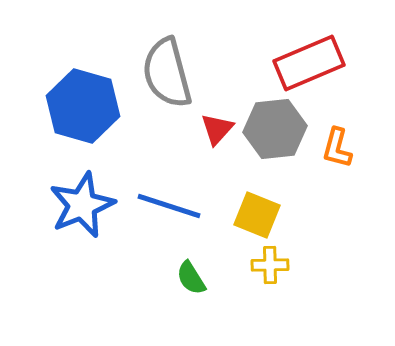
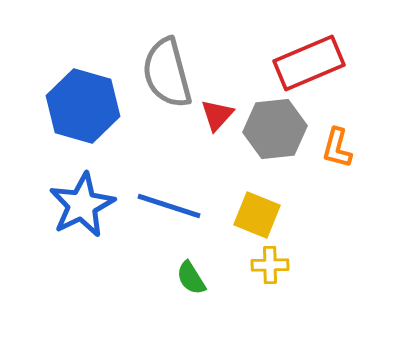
red triangle: moved 14 px up
blue star: rotated 4 degrees counterclockwise
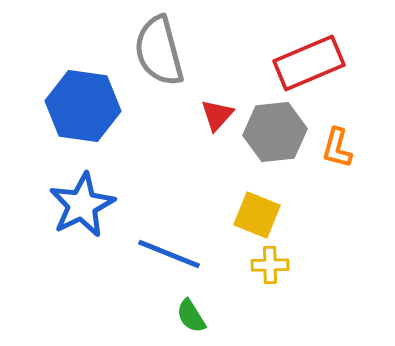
gray semicircle: moved 8 px left, 22 px up
blue hexagon: rotated 8 degrees counterclockwise
gray hexagon: moved 3 px down
blue line: moved 48 px down; rotated 4 degrees clockwise
green semicircle: moved 38 px down
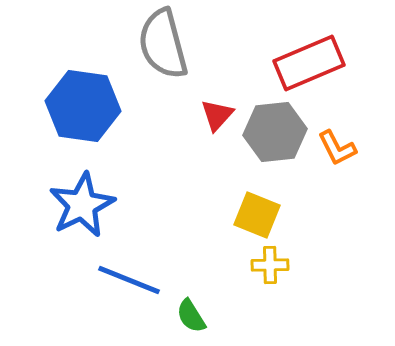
gray semicircle: moved 4 px right, 7 px up
orange L-shape: rotated 42 degrees counterclockwise
blue line: moved 40 px left, 26 px down
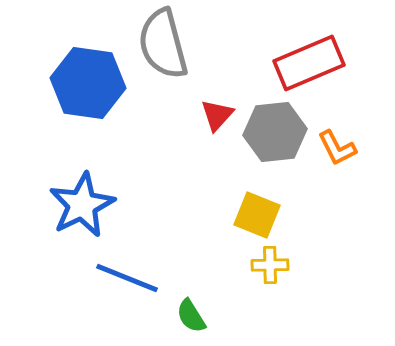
blue hexagon: moved 5 px right, 23 px up
blue line: moved 2 px left, 2 px up
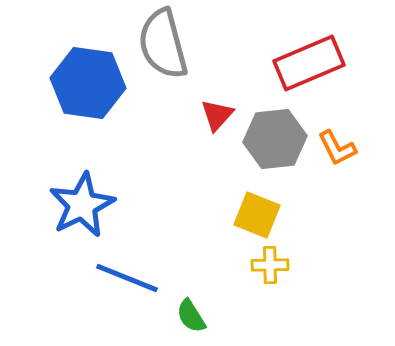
gray hexagon: moved 7 px down
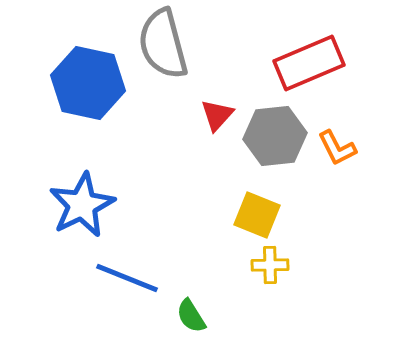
blue hexagon: rotated 4 degrees clockwise
gray hexagon: moved 3 px up
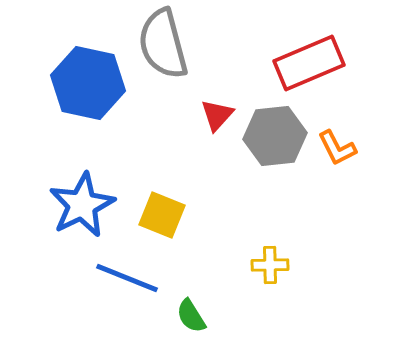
yellow square: moved 95 px left
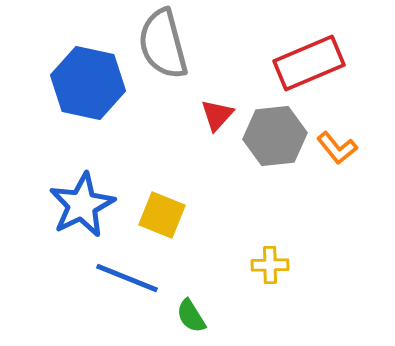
orange L-shape: rotated 12 degrees counterclockwise
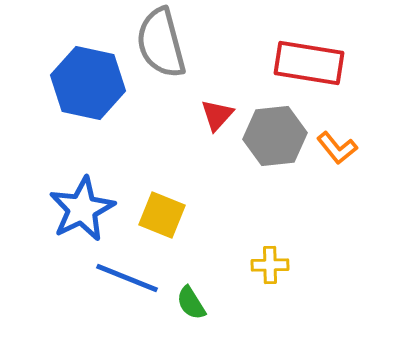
gray semicircle: moved 2 px left, 1 px up
red rectangle: rotated 32 degrees clockwise
blue star: moved 4 px down
green semicircle: moved 13 px up
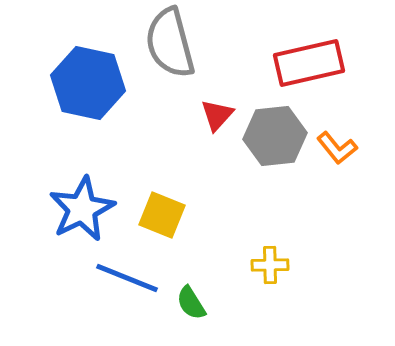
gray semicircle: moved 9 px right
red rectangle: rotated 22 degrees counterclockwise
